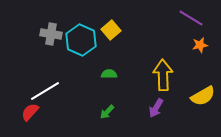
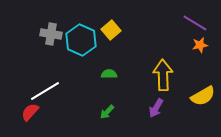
purple line: moved 4 px right, 5 px down
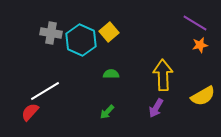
yellow square: moved 2 px left, 2 px down
gray cross: moved 1 px up
green semicircle: moved 2 px right
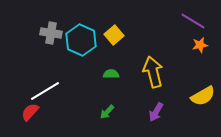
purple line: moved 2 px left, 2 px up
yellow square: moved 5 px right, 3 px down
yellow arrow: moved 10 px left, 3 px up; rotated 12 degrees counterclockwise
purple arrow: moved 4 px down
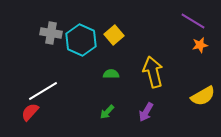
white line: moved 2 px left
purple arrow: moved 10 px left
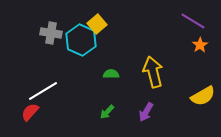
yellow square: moved 17 px left, 11 px up
orange star: rotated 21 degrees counterclockwise
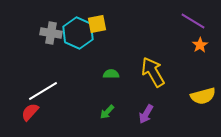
yellow square: rotated 30 degrees clockwise
cyan hexagon: moved 3 px left, 7 px up
yellow arrow: rotated 16 degrees counterclockwise
yellow semicircle: rotated 15 degrees clockwise
purple arrow: moved 2 px down
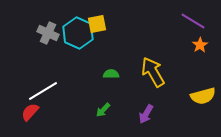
gray cross: moved 3 px left; rotated 15 degrees clockwise
green arrow: moved 4 px left, 2 px up
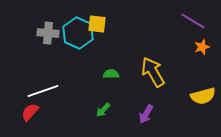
yellow square: rotated 18 degrees clockwise
gray cross: rotated 20 degrees counterclockwise
orange star: moved 2 px right, 2 px down; rotated 14 degrees clockwise
white line: rotated 12 degrees clockwise
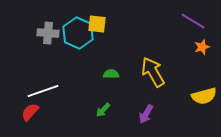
yellow semicircle: moved 1 px right
